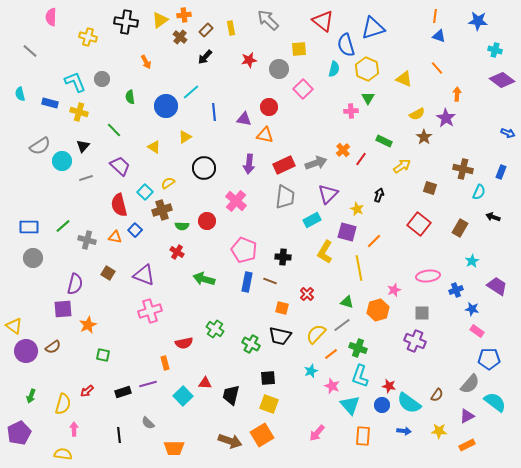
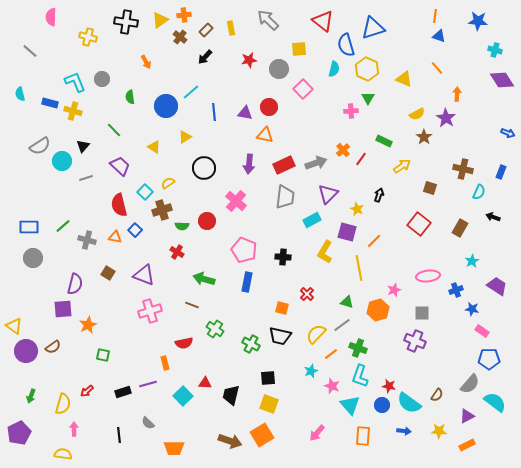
purple diamond at (502, 80): rotated 20 degrees clockwise
yellow cross at (79, 112): moved 6 px left, 1 px up
purple triangle at (244, 119): moved 1 px right, 6 px up
brown line at (270, 281): moved 78 px left, 24 px down
pink rectangle at (477, 331): moved 5 px right
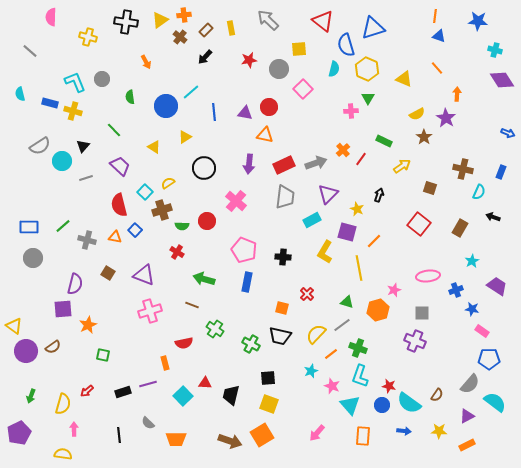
orange trapezoid at (174, 448): moved 2 px right, 9 px up
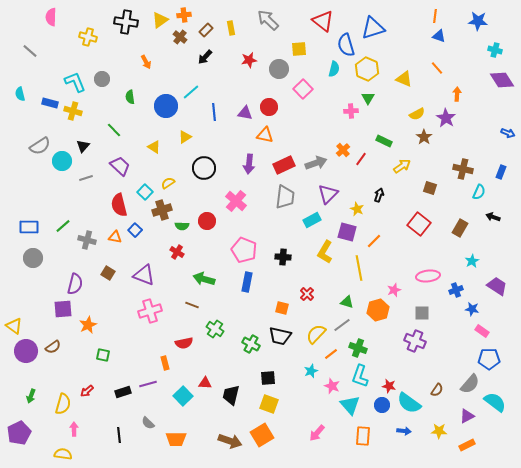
brown semicircle at (437, 395): moved 5 px up
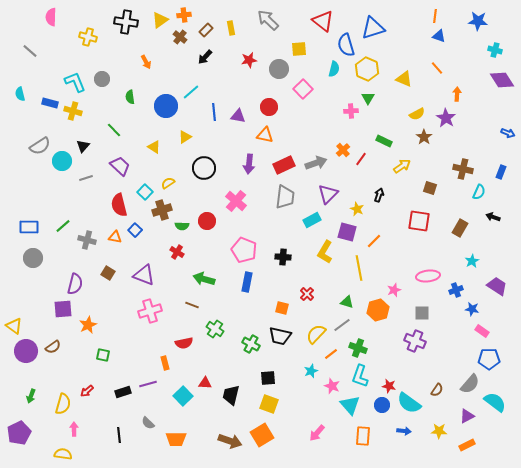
purple triangle at (245, 113): moved 7 px left, 3 px down
red square at (419, 224): moved 3 px up; rotated 30 degrees counterclockwise
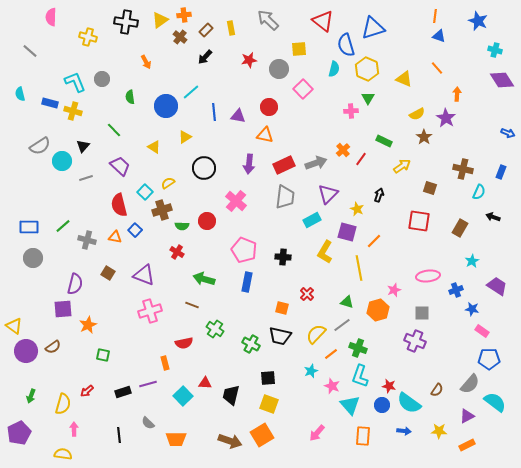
blue star at (478, 21): rotated 18 degrees clockwise
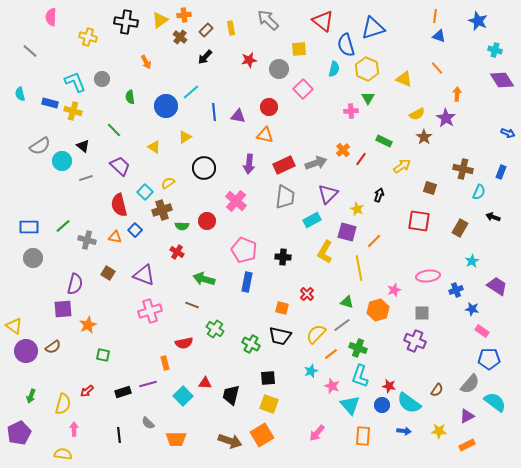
black triangle at (83, 146): rotated 32 degrees counterclockwise
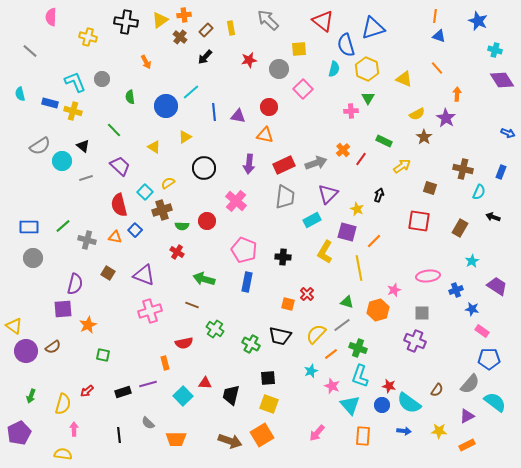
orange square at (282, 308): moved 6 px right, 4 px up
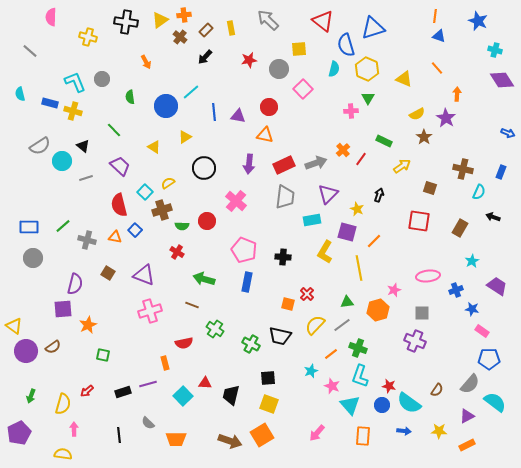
cyan rectangle at (312, 220): rotated 18 degrees clockwise
green triangle at (347, 302): rotated 24 degrees counterclockwise
yellow semicircle at (316, 334): moved 1 px left, 9 px up
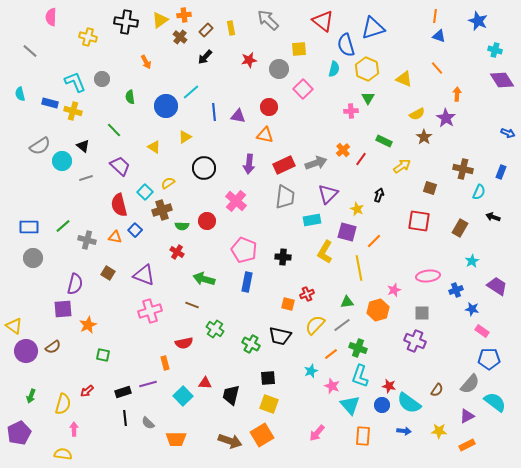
red cross at (307, 294): rotated 24 degrees clockwise
black line at (119, 435): moved 6 px right, 17 px up
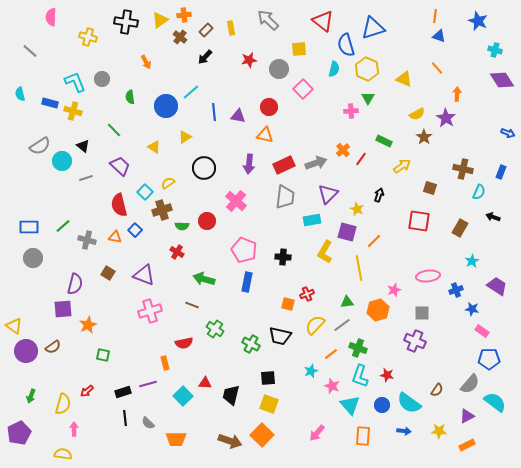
red star at (389, 386): moved 2 px left, 11 px up
orange square at (262, 435): rotated 15 degrees counterclockwise
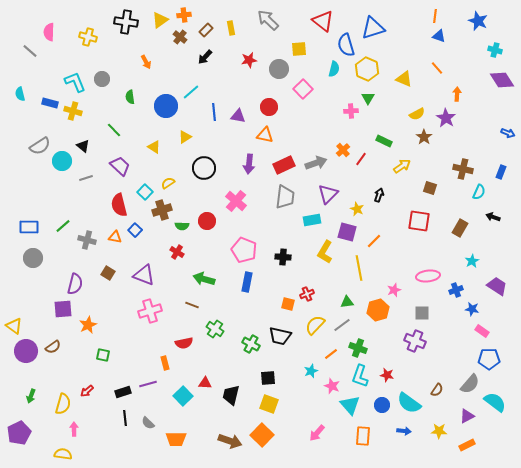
pink semicircle at (51, 17): moved 2 px left, 15 px down
